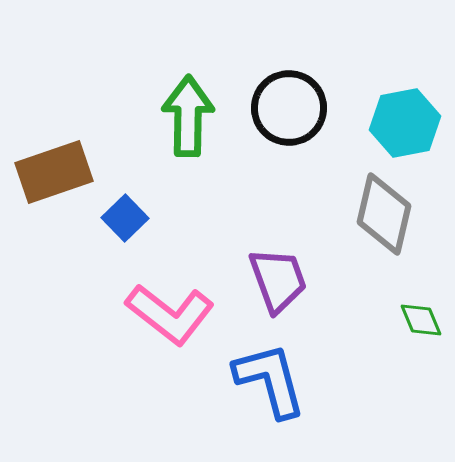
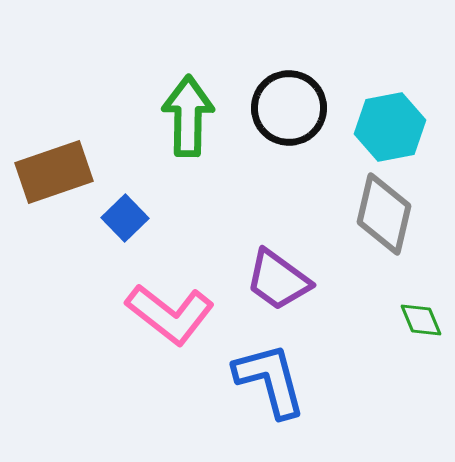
cyan hexagon: moved 15 px left, 4 px down
purple trapezoid: rotated 146 degrees clockwise
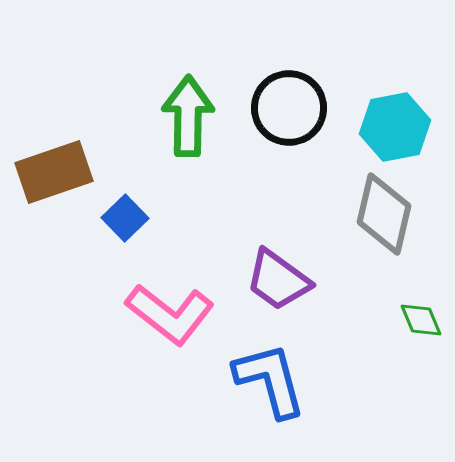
cyan hexagon: moved 5 px right
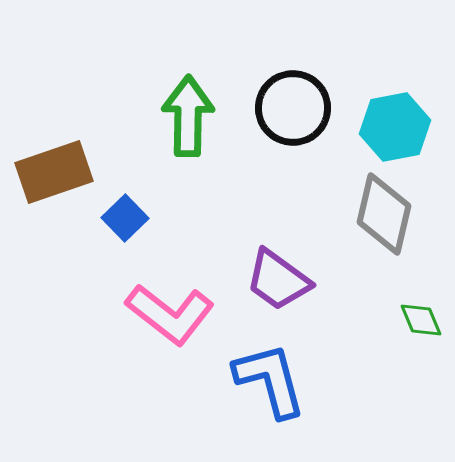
black circle: moved 4 px right
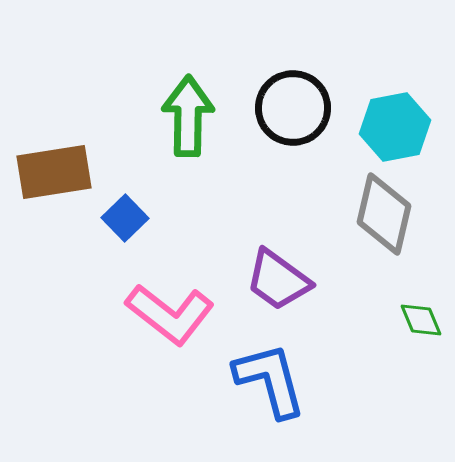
brown rectangle: rotated 10 degrees clockwise
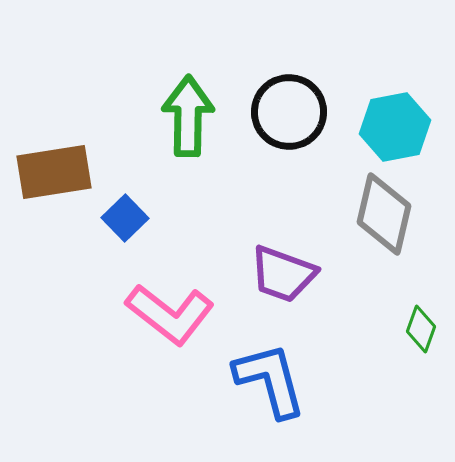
black circle: moved 4 px left, 4 px down
purple trapezoid: moved 5 px right, 6 px up; rotated 16 degrees counterclockwise
green diamond: moved 9 px down; rotated 42 degrees clockwise
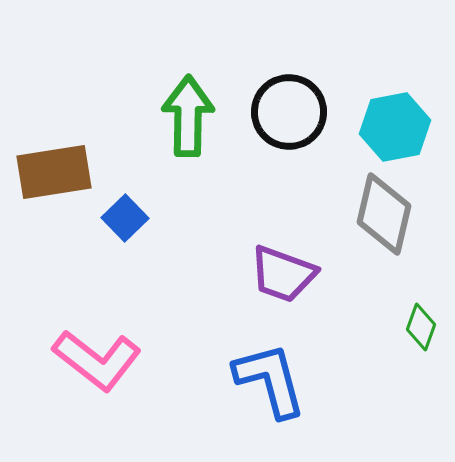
pink L-shape: moved 73 px left, 46 px down
green diamond: moved 2 px up
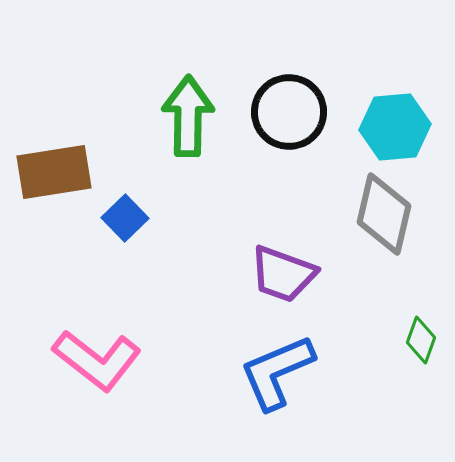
cyan hexagon: rotated 6 degrees clockwise
green diamond: moved 13 px down
blue L-shape: moved 7 px right, 8 px up; rotated 98 degrees counterclockwise
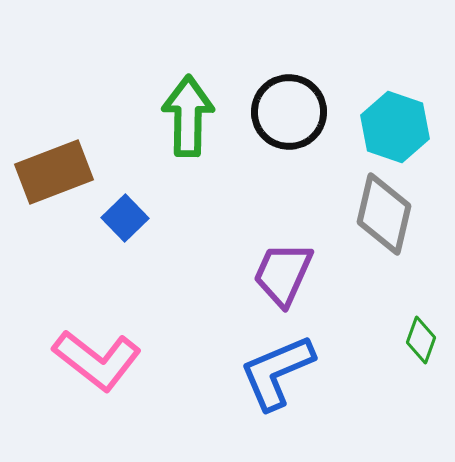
cyan hexagon: rotated 24 degrees clockwise
brown rectangle: rotated 12 degrees counterclockwise
purple trapezoid: rotated 94 degrees clockwise
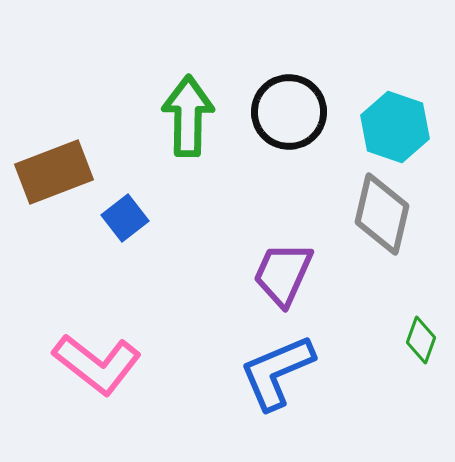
gray diamond: moved 2 px left
blue square: rotated 6 degrees clockwise
pink L-shape: moved 4 px down
